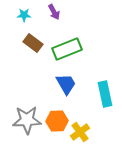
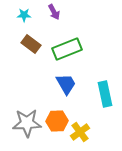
brown rectangle: moved 2 px left, 1 px down
gray star: moved 3 px down
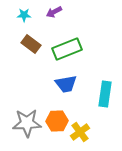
purple arrow: rotated 91 degrees clockwise
blue trapezoid: rotated 110 degrees clockwise
cyan rectangle: rotated 20 degrees clockwise
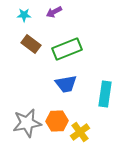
gray star: rotated 8 degrees counterclockwise
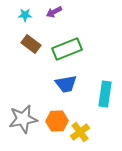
cyan star: moved 1 px right
gray star: moved 4 px left, 4 px up
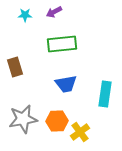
brown rectangle: moved 16 px left, 23 px down; rotated 36 degrees clockwise
green rectangle: moved 5 px left, 5 px up; rotated 16 degrees clockwise
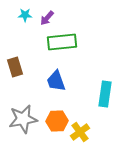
purple arrow: moved 7 px left, 6 px down; rotated 21 degrees counterclockwise
green rectangle: moved 2 px up
blue trapezoid: moved 10 px left, 3 px up; rotated 80 degrees clockwise
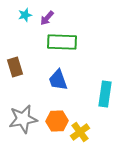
cyan star: rotated 16 degrees counterclockwise
green rectangle: rotated 8 degrees clockwise
blue trapezoid: moved 2 px right, 1 px up
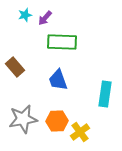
purple arrow: moved 2 px left
brown rectangle: rotated 24 degrees counterclockwise
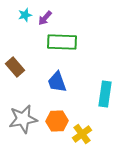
blue trapezoid: moved 1 px left, 2 px down
yellow cross: moved 2 px right, 2 px down
